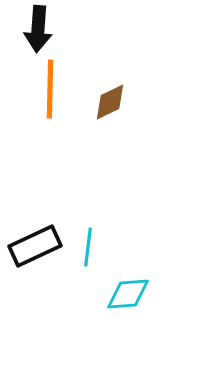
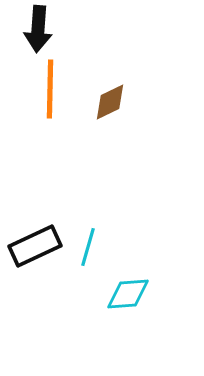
cyan line: rotated 9 degrees clockwise
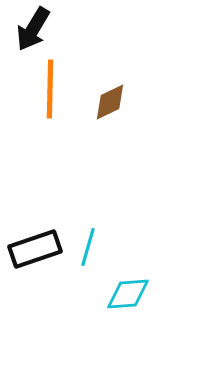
black arrow: moved 5 px left; rotated 27 degrees clockwise
black rectangle: moved 3 px down; rotated 6 degrees clockwise
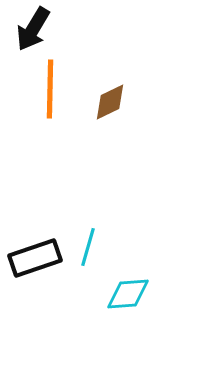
black rectangle: moved 9 px down
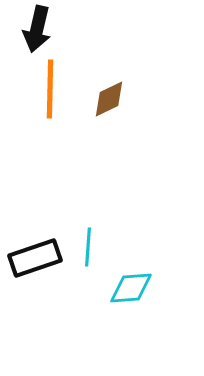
black arrow: moved 4 px right; rotated 18 degrees counterclockwise
brown diamond: moved 1 px left, 3 px up
cyan line: rotated 12 degrees counterclockwise
cyan diamond: moved 3 px right, 6 px up
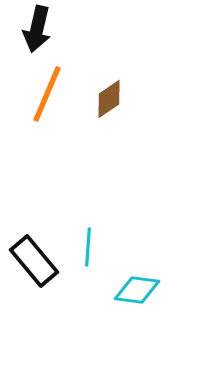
orange line: moved 3 px left, 5 px down; rotated 22 degrees clockwise
brown diamond: rotated 9 degrees counterclockwise
black rectangle: moved 1 px left, 3 px down; rotated 69 degrees clockwise
cyan diamond: moved 6 px right, 2 px down; rotated 12 degrees clockwise
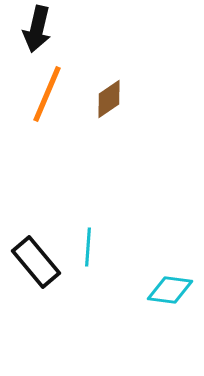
black rectangle: moved 2 px right, 1 px down
cyan diamond: moved 33 px right
